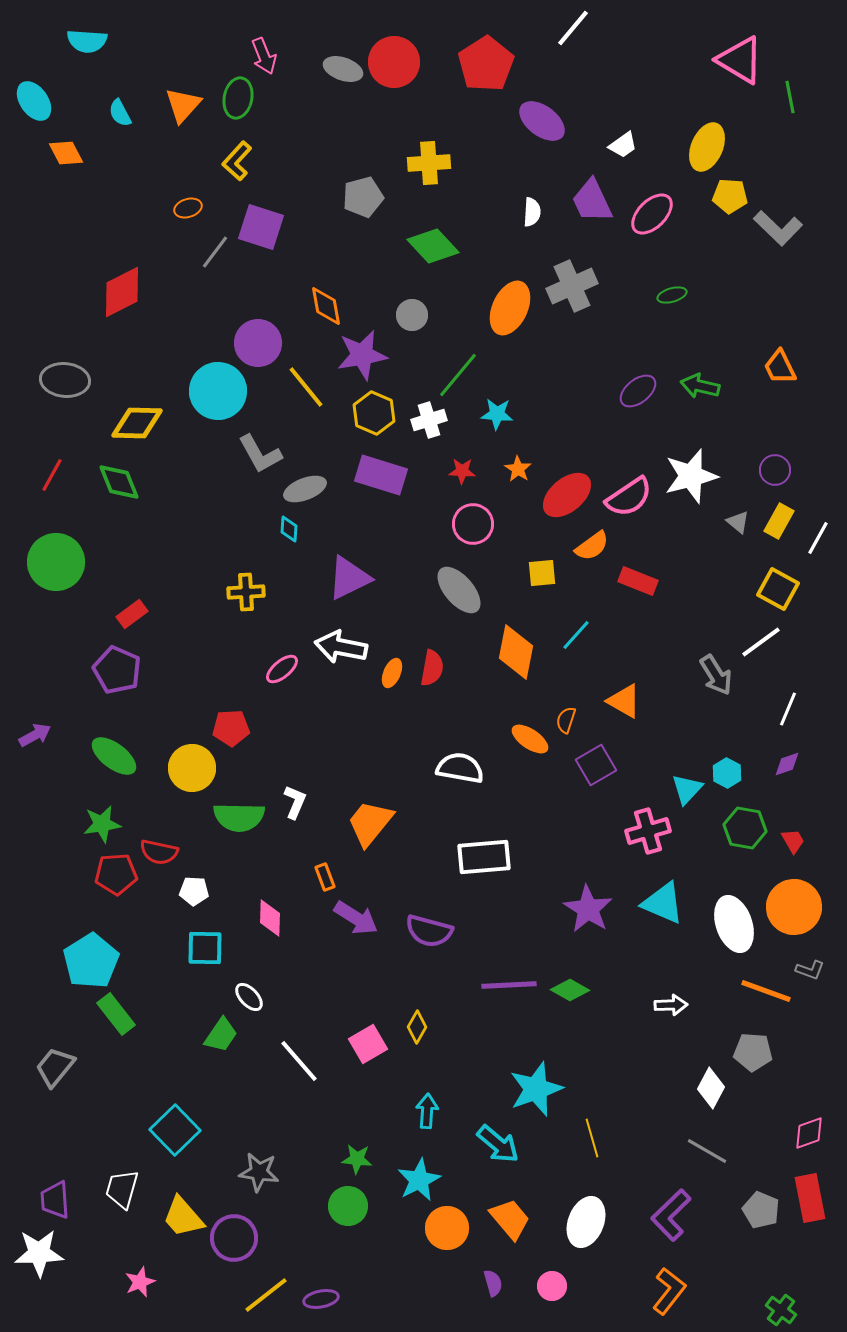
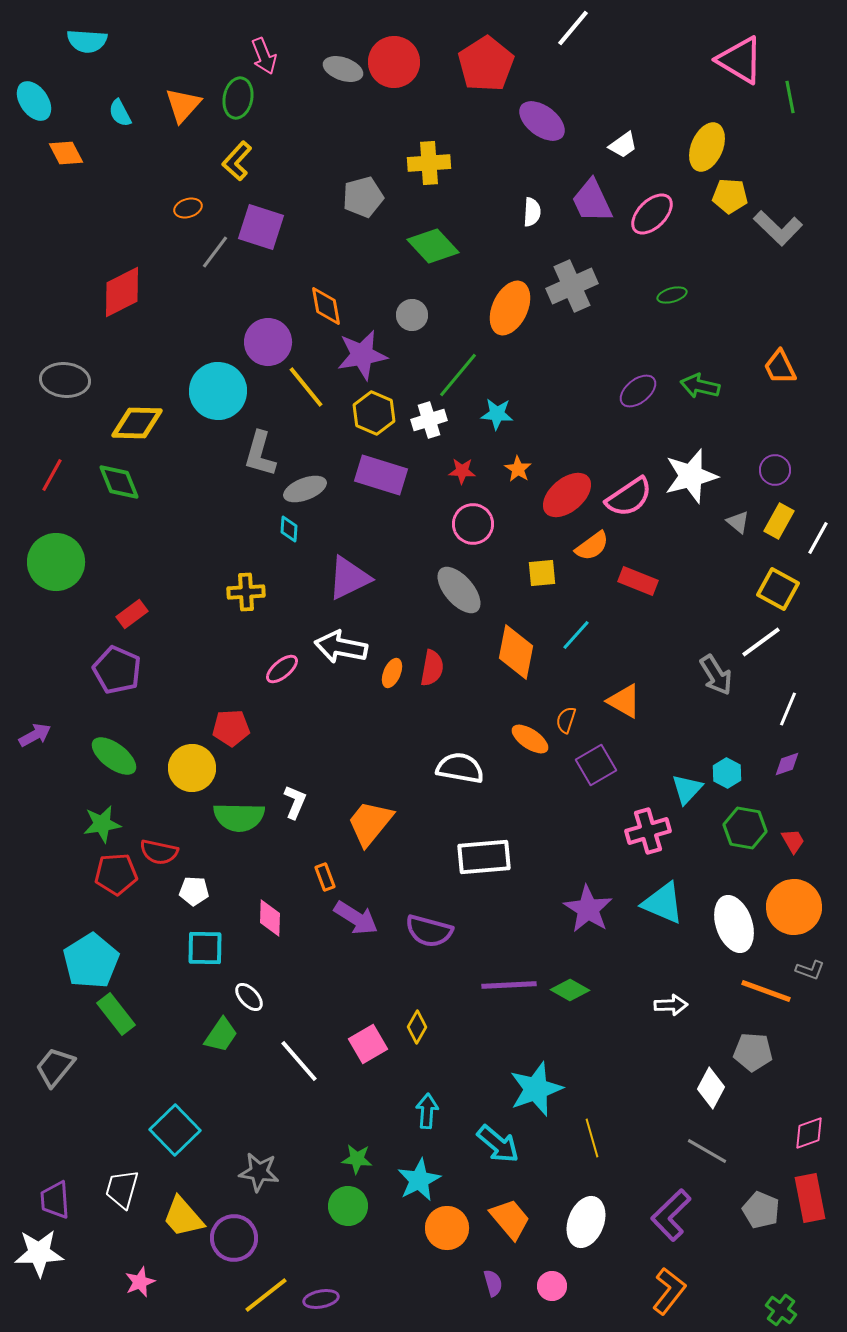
purple circle at (258, 343): moved 10 px right, 1 px up
gray L-shape at (260, 454): rotated 45 degrees clockwise
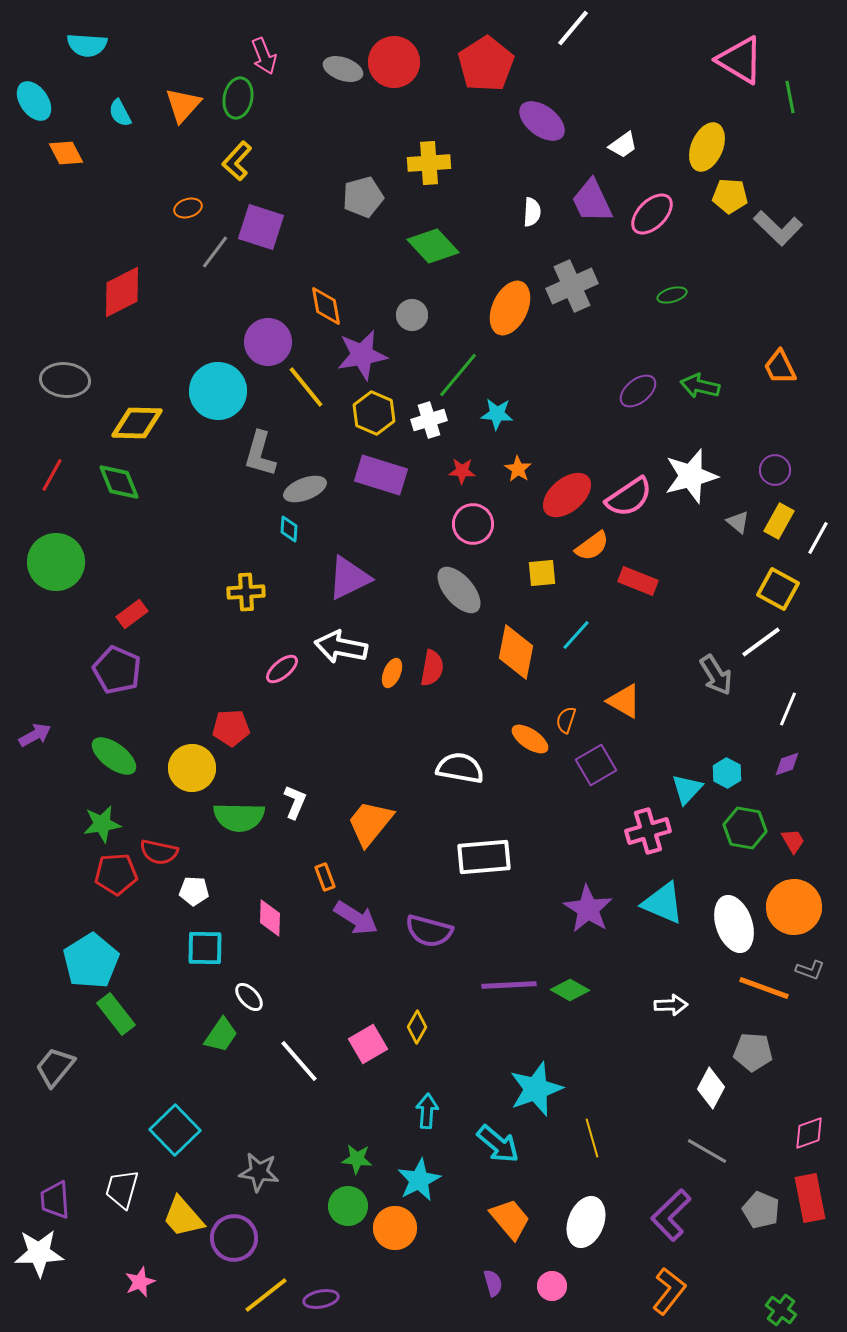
cyan semicircle at (87, 41): moved 4 px down
orange line at (766, 991): moved 2 px left, 3 px up
orange circle at (447, 1228): moved 52 px left
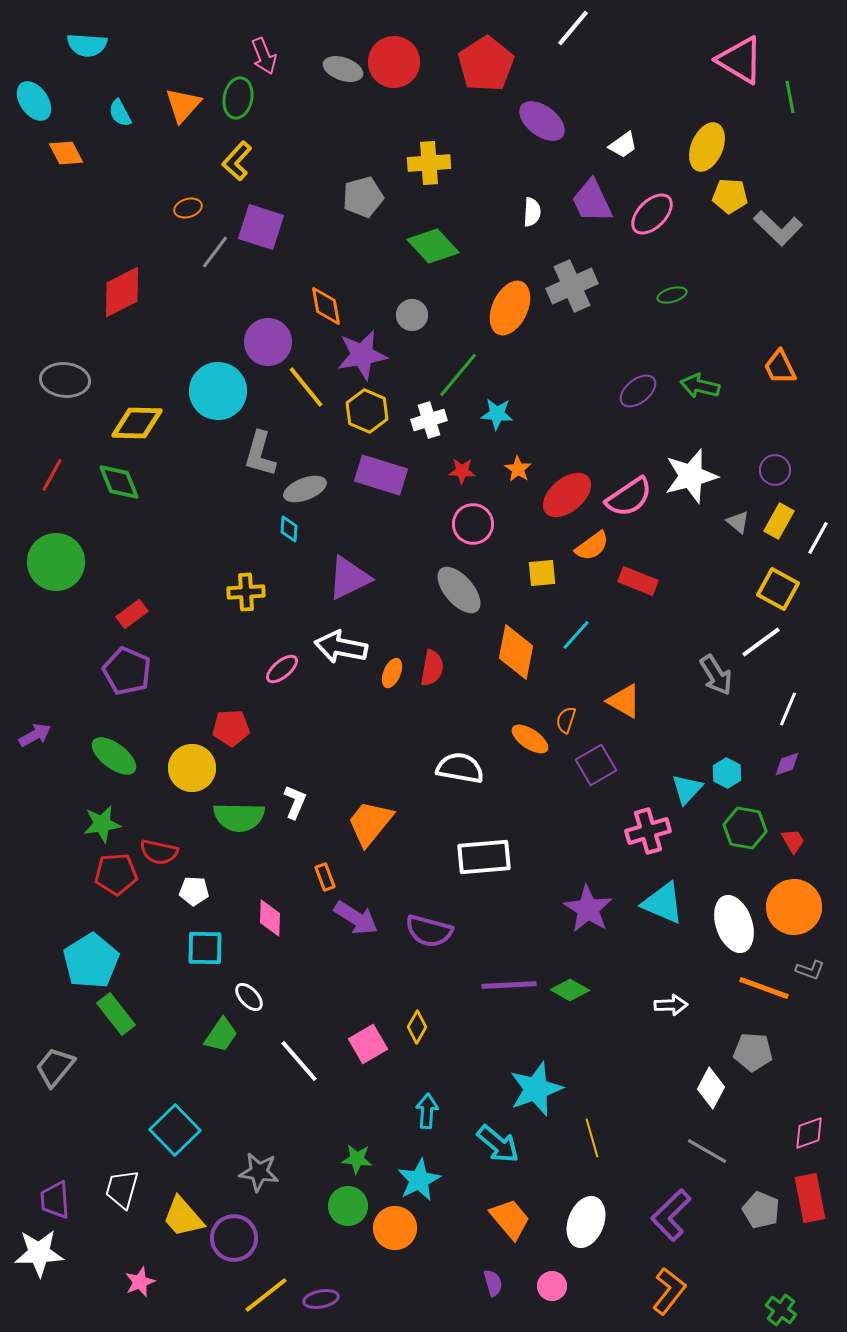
yellow hexagon at (374, 413): moved 7 px left, 2 px up
purple pentagon at (117, 670): moved 10 px right, 1 px down
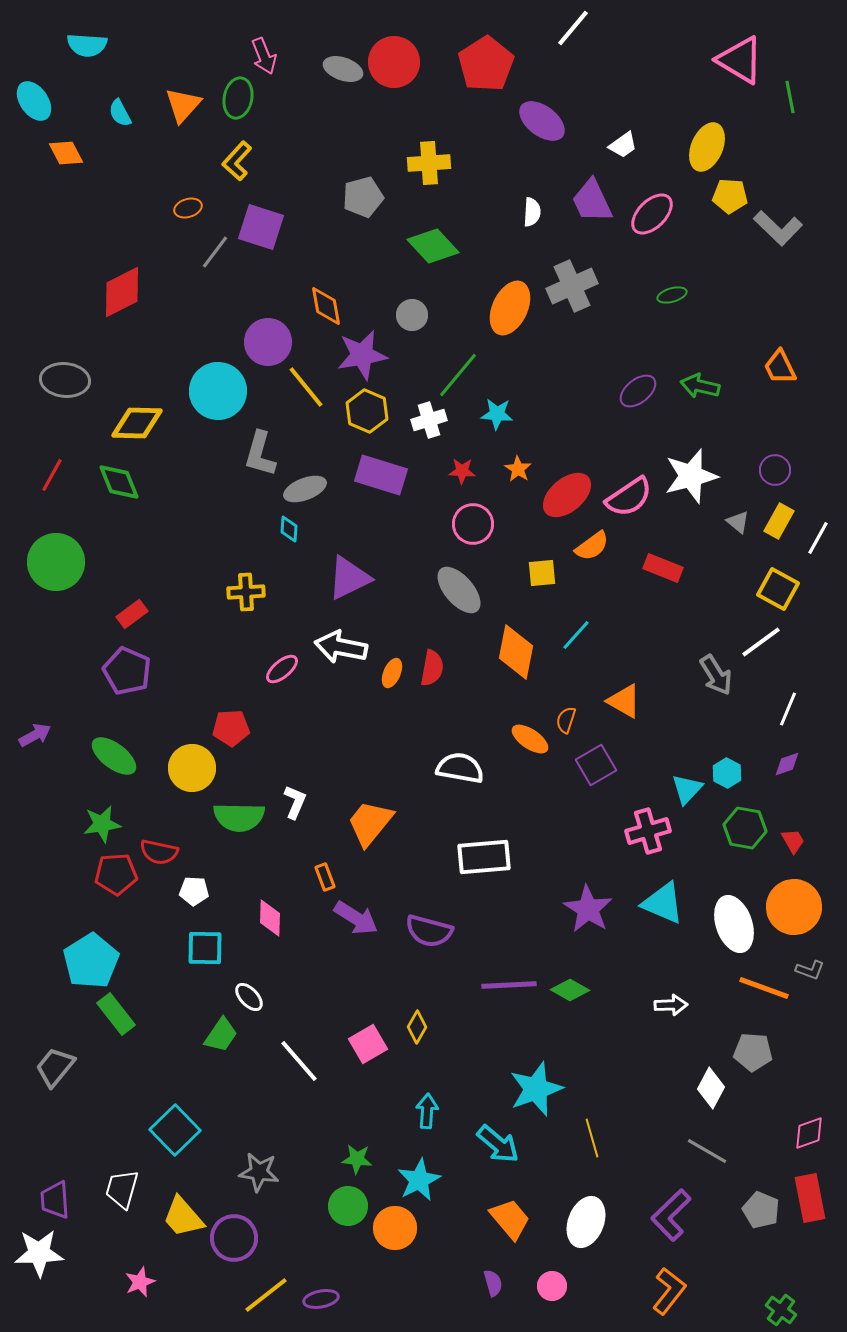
red rectangle at (638, 581): moved 25 px right, 13 px up
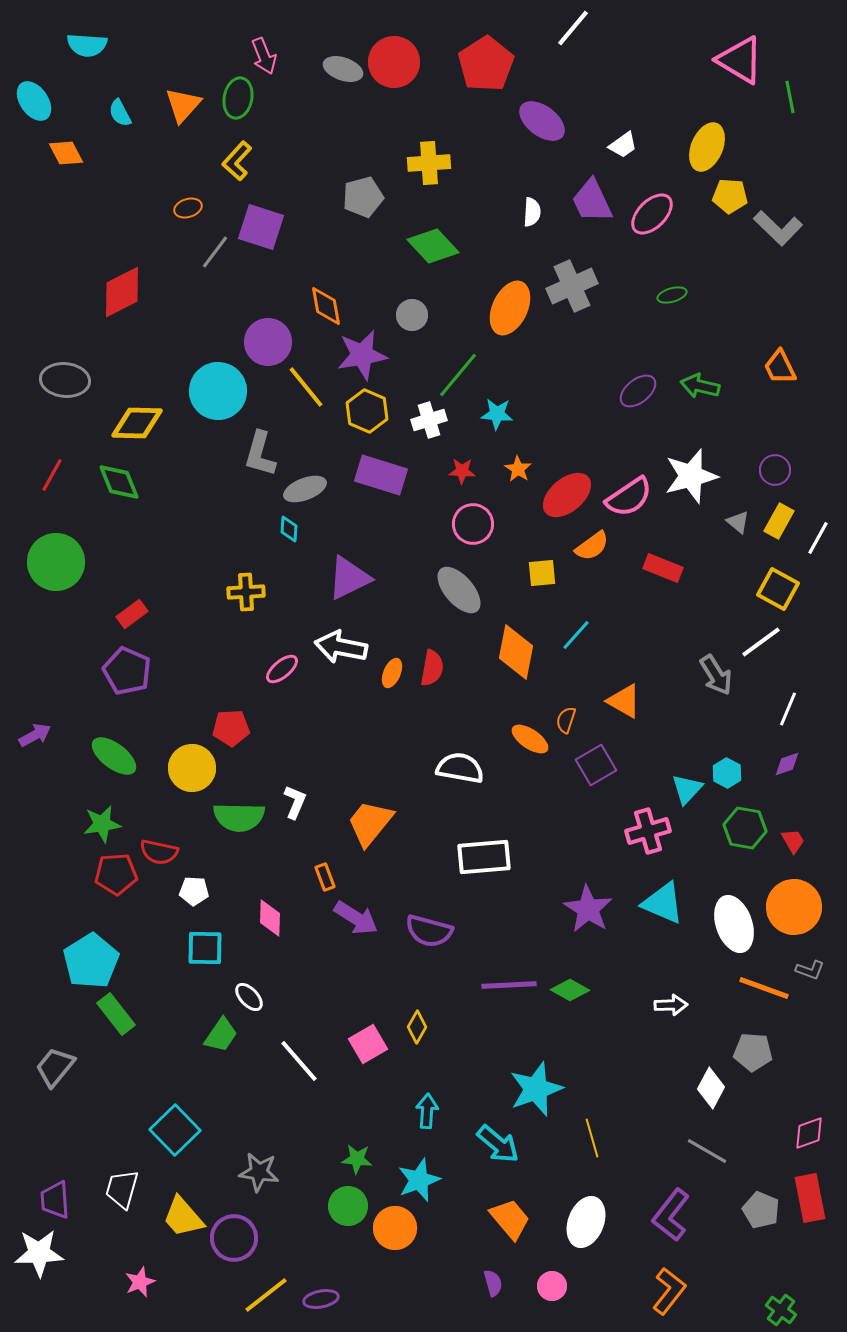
cyan star at (419, 1180): rotated 6 degrees clockwise
purple L-shape at (671, 1215): rotated 8 degrees counterclockwise
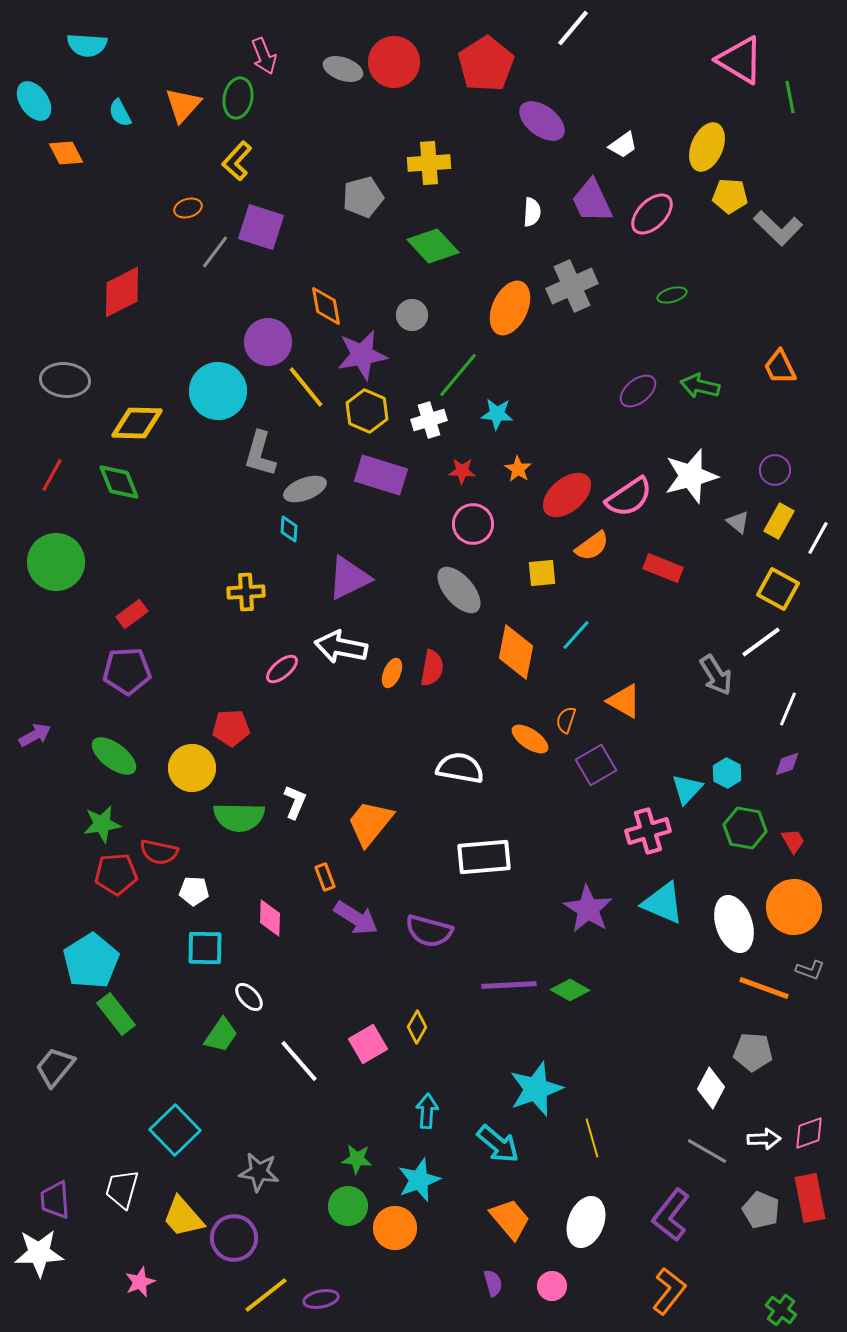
purple pentagon at (127, 671): rotated 27 degrees counterclockwise
white arrow at (671, 1005): moved 93 px right, 134 px down
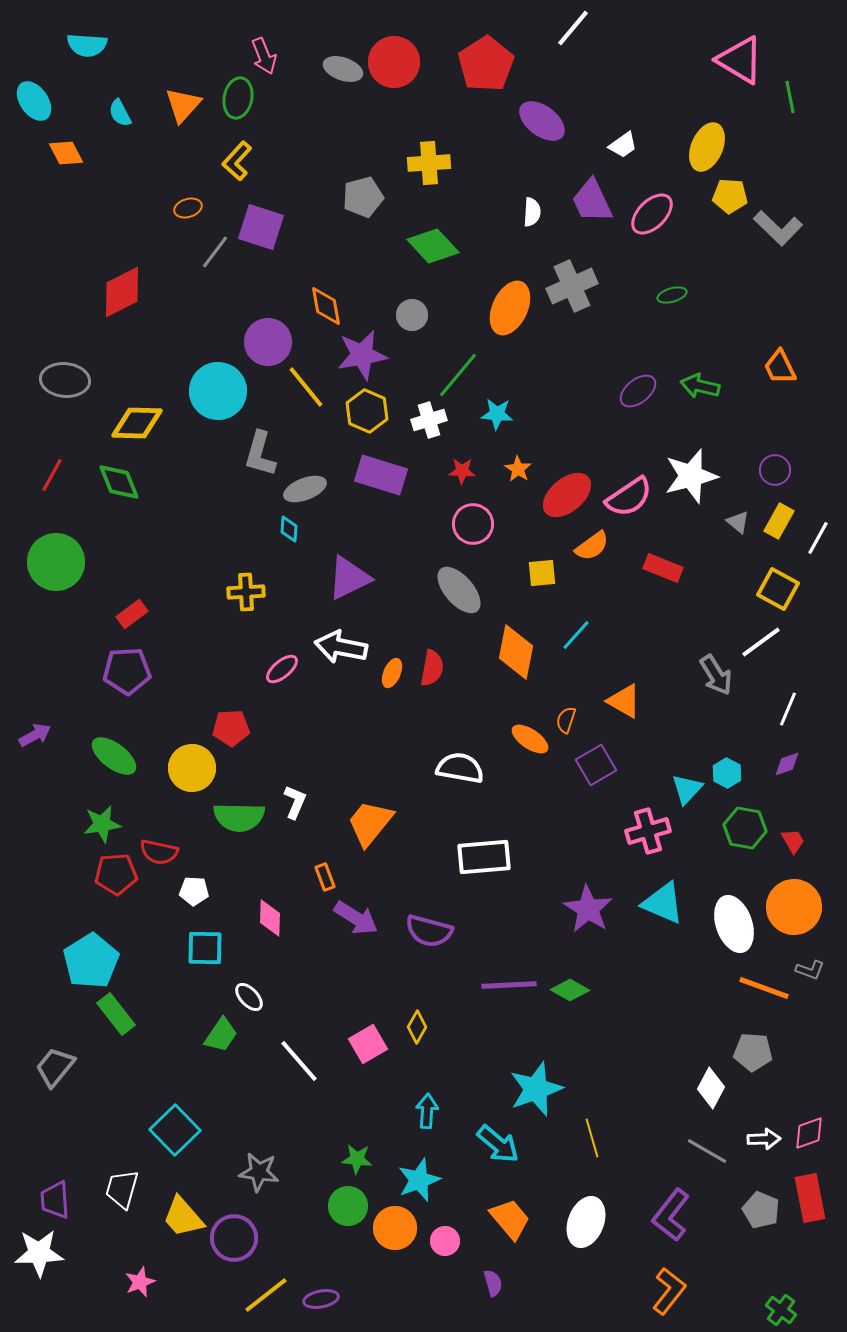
pink circle at (552, 1286): moved 107 px left, 45 px up
